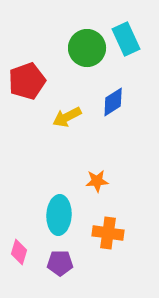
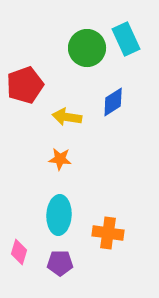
red pentagon: moved 2 px left, 4 px down
yellow arrow: rotated 36 degrees clockwise
orange star: moved 37 px left, 22 px up; rotated 10 degrees clockwise
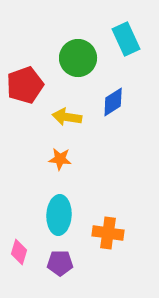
green circle: moved 9 px left, 10 px down
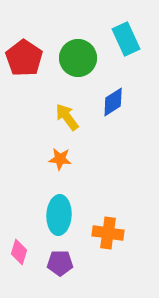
red pentagon: moved 1 px left, 27 px up; rotated 18 degrees counterclockwise
yellow arrow: rotated 44 degrees clockwise
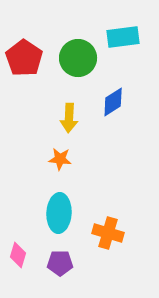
cyan rectangle: moved 3 px left, 2 px up; rotated 72 degrees counterclockwise
yellow arrow: moved 2 px right, 1 px down; rotated 140 degrees counterclockwise
cyan ellipse: moved 2 px up
orange cross: rotated 8 degrees clockwise
pink diamond: moved 1 px left, 3 px down
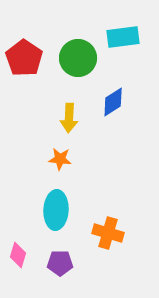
cyan ellipse: moved 3 px left, 3 px up
